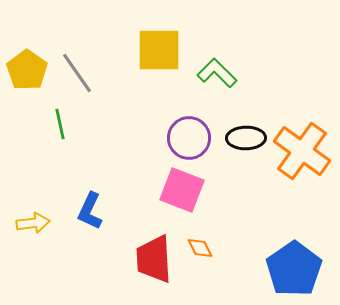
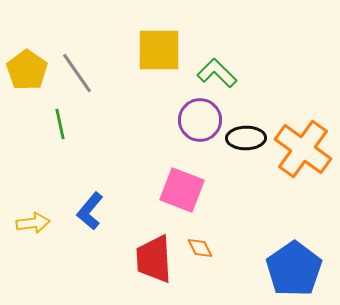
purple circle: moved 11 px right, 18 px up
orange cross: moved 1 px right, 2 px up
blue L-shape: rotated 15 degrees clockwise
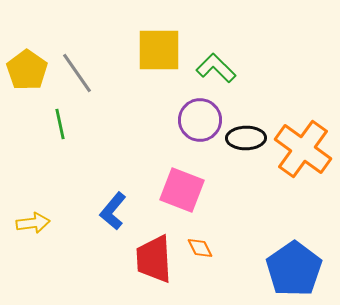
green L-shape: moved 1 px left, 5 px up
blue L-shape: moved 23 px right
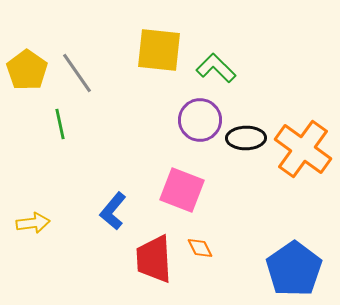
yellow square: rotated 6 degrees clockwise
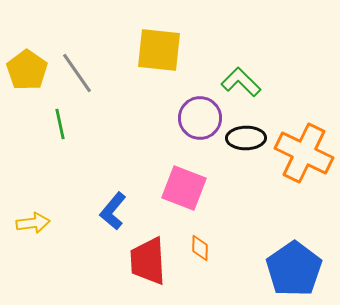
green L-shape: moved 25 px right, 14 px down
purple circle: moved 2 px up
orange cross: moved 1 px right, 4 px down; rotated 10 degrees counterclockwise
pink square: moved 2 px right, 2 px up
orange diamond: rotated 28 degrees clockwise
red trapezoid: moved 6 px left, 2 px down
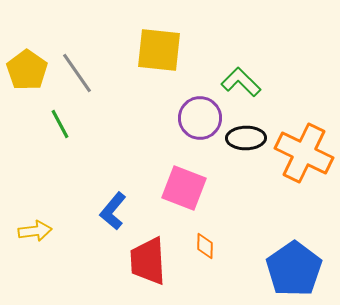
green line: rotated 16 degrees counterclockwise
yellow arrow: moved 2 px right, 8 px down
orange diamond: moved 5 px right, 2 px up
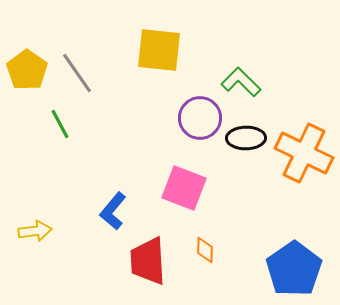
orange diamond: moved 4 px down
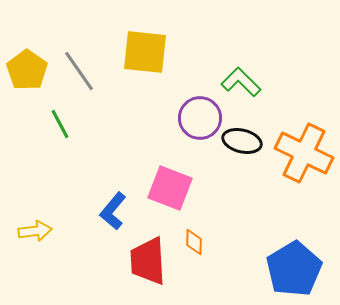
yellow square: moved 14 px left, 2 px down
gray line: moved 2 px right, 2 px up
black ellipse: moved 4 px left, 3 px down; rotated 15 degrees clockwise
pink square: moved 14 px left
orange diamond: moved 11 px left, 8 px up
blue pentagon: rotated 4 degrees clockwise
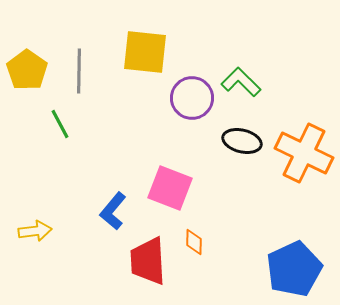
gray line: rotated 36 degrees clockwise
purple circle: moved 8 px left, 20 px up
blue pentagon: rotated 6 degrees clockwise
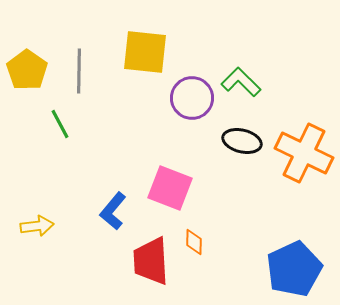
yellow arrow: moved 2 px right, 5 px up
red trapezoid: moved 3 px right
